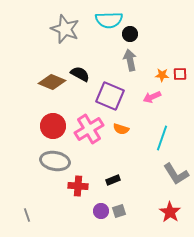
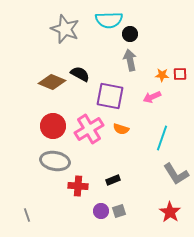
purple square: rotated 12 degrees counterclockwise
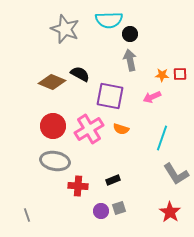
gray square: moved 3 px up
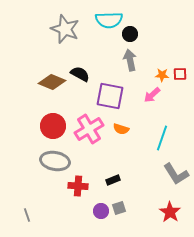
pink arrow: moved 2 px up; rotated 18 degrees counterclockwise
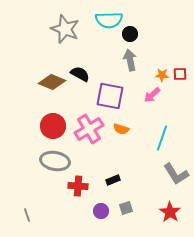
gray square: moved 7 px right
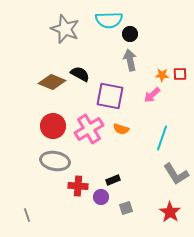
purple circle: moved 14 px up
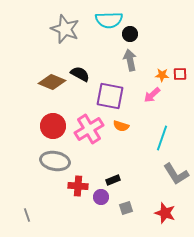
orange semicircle: moved 3 px up
red star: moved 5 px left, 1 px down; rotated 15 degrees counterclockwise
